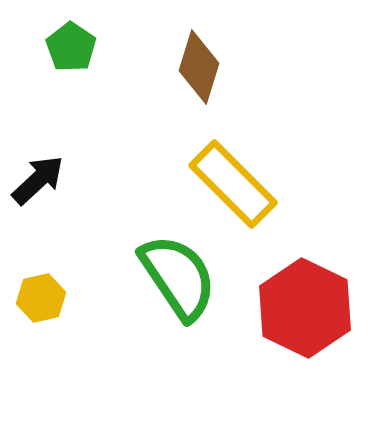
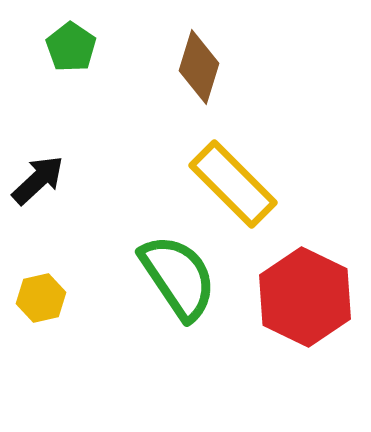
red hexagon: moved 11 px up
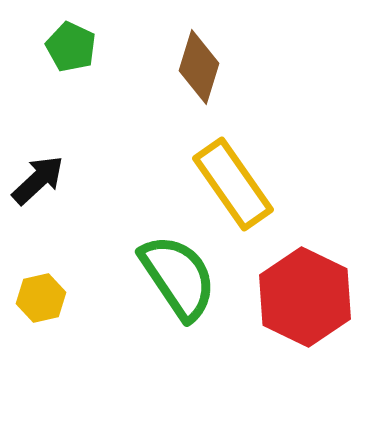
green pentagon: rotated 9 degrees counterclockwise
yellow rectangle: rotated 10 degrees clockwise
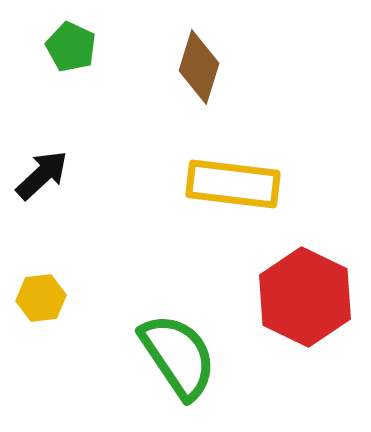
black arrow: moved 4 px right, 5 px up
yellow rectangle: rotated 48 degrees counterclockwise
green semicircle: moved 79 px down
yellow hexagon: rotated 6 degrees clockwise
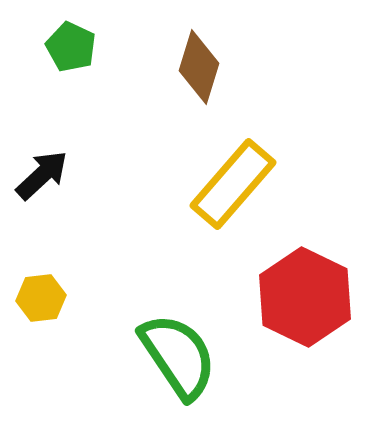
yellow rectangle: rotated 56 degrees counterclockwise
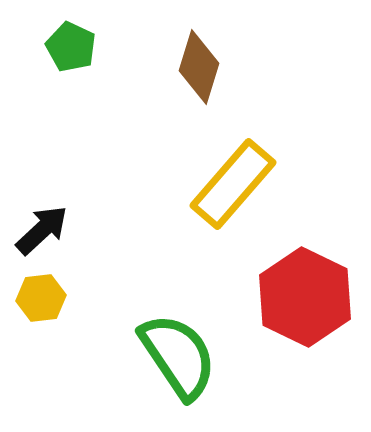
black arrow: moved 55 px down
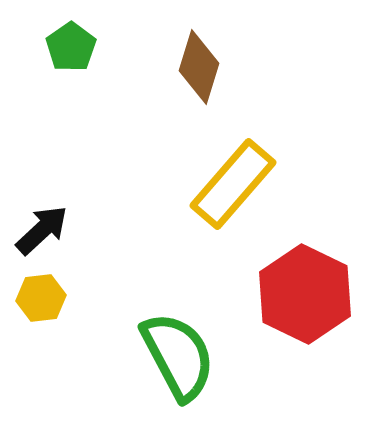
green pentagon: rotated 12 degrees clockwise
red hexagon: moved 3 px up
green semicircle: rotated 6 degrees clockwise
